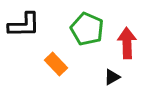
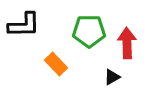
green pentagon: moved 2 px right, 2 px down; rotated 24 degrees counterclockwise
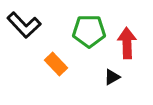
black L-shape: rotated 48 degrees clockwise
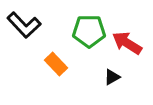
red arrow: rotated 56 degrees counterclockwise
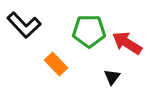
black triangle: rotated 24 degrees counterclockwise
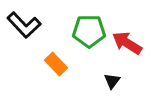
black triangle: moved 4 px down
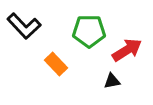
black L-shape: moved 1 px down
red arrow: moved 7 px down; rotated 116 degrees clockwise
black triangle: rotated 42 degrees clockwise
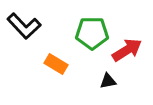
green pentagon: moved 3 px right, 2 px down
orange rectangle: rotated 15 degrees counterclockwise
black triangle: moved 4 px left
